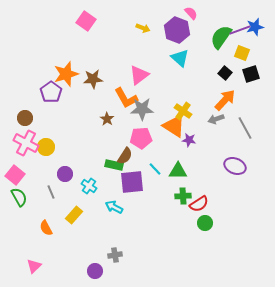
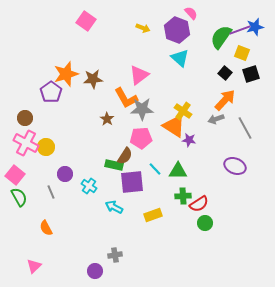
yellow rectangle at (74, 215): moved 79 px right; rotated 30 degrees clockwise
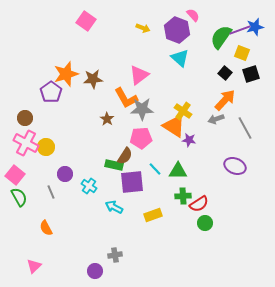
pink semicircle at (191, 13): moved 2 px right, 2 px down
